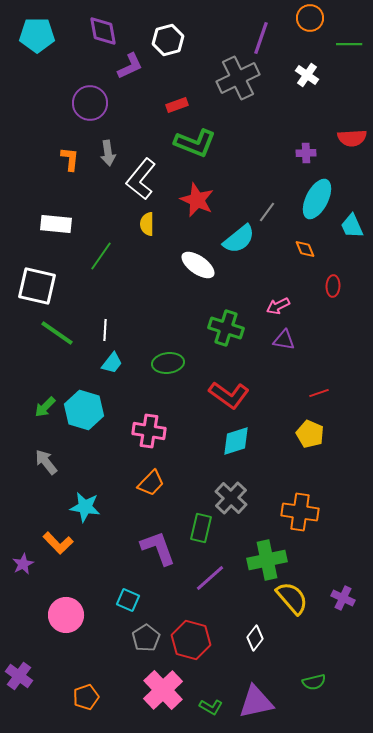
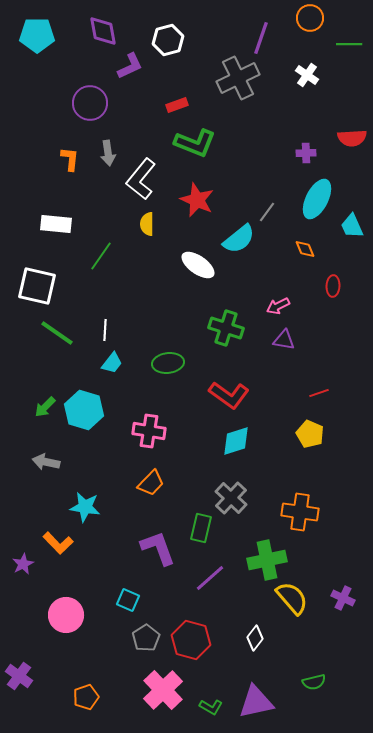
gray arrow at (46, 462): rotated 40 degrees counterclockwise
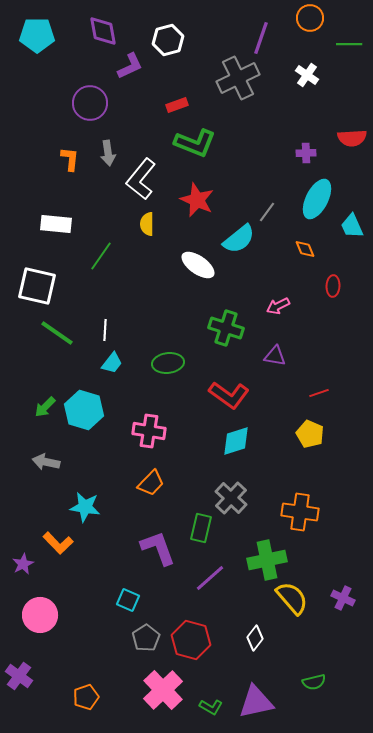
purple triangle at (284, 340): moved 9 px left, 16 px down
pink circle at (66, 615): moved 26 px left
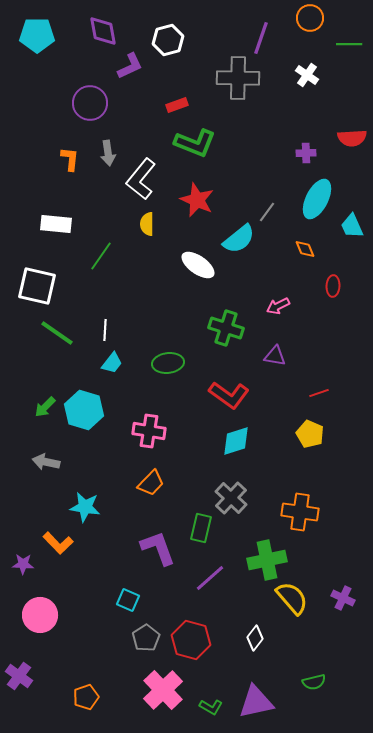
gray cross at (238, 78): rotated 27 degrees clockwise
purple star at (23, 564): rotated 30 degrees clockwise
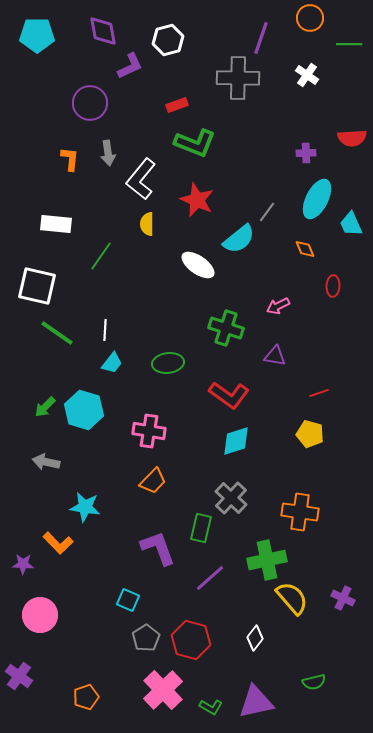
cyan trapezoid at (352, 226): moved 1 px left, 2 px up
yellow pentagon at (310, 434): rotated 8 degrees counterclockwise
orange trapezoid at (151, 483): moved 2 px right, 2 px up
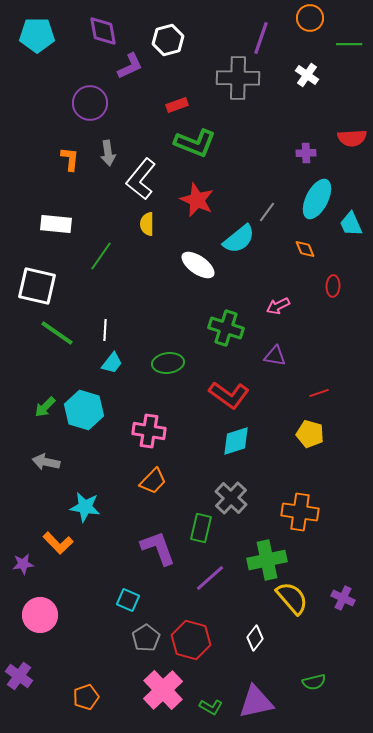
purple star at (23, 564): rotated 10 degrees counterclockwise
